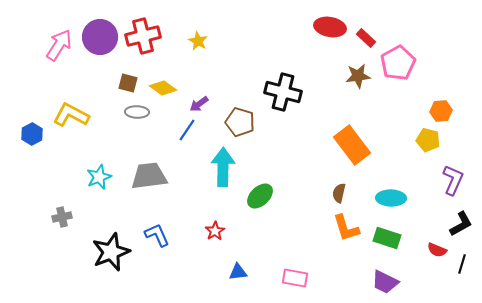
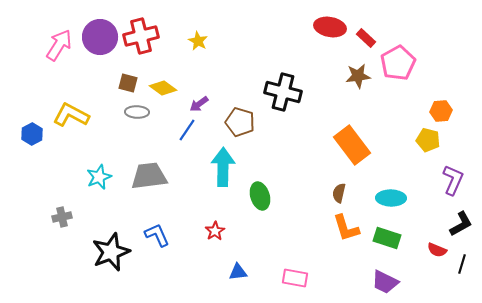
red cross: moved 2 px left
green ellipse: rotated 64 degrees counterclockwise
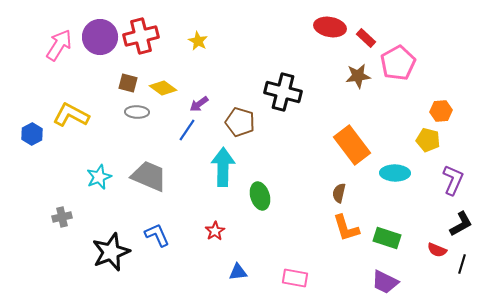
gray trapezoid: rotated 30 degrees clockwise
cyan ellipse: moved 4 px right, 25 px up
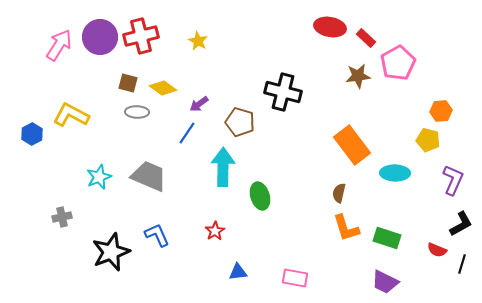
blue line: moved 3 px down
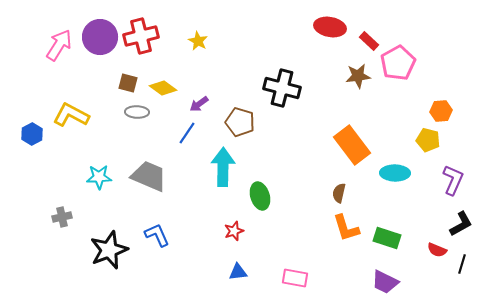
red rectangle: moved 3 px right, 3 px down
black cross: moved 1 px left, 4 px up
cyan star: rotated 20 degrees clockwise
red star: moved 19 px right; rotated 12 degrees clockwise
black star: moved 2 px left, 2 px up
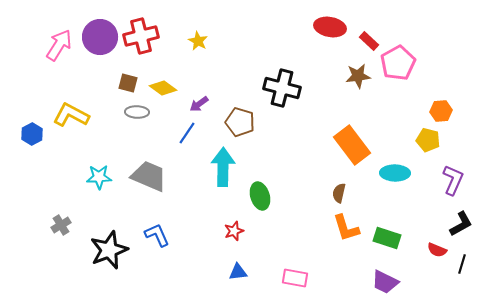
gray cross: moved 1 px left, 8 px down; rotated 18 degrees counterclockwise
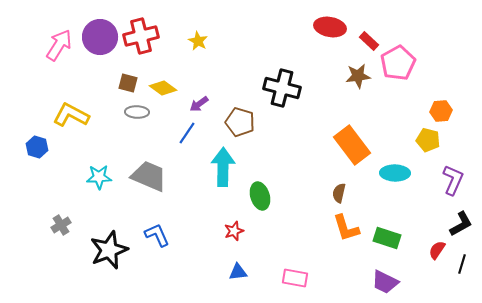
blue hexagon: moved 5 px right, 13 px down; rotated 15 degrees counterclockwise
red semicircle: rotated 102 degrees clockwise
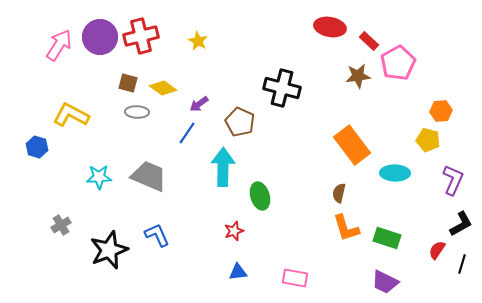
brown pentagon: rotated 8 degrees clockwise
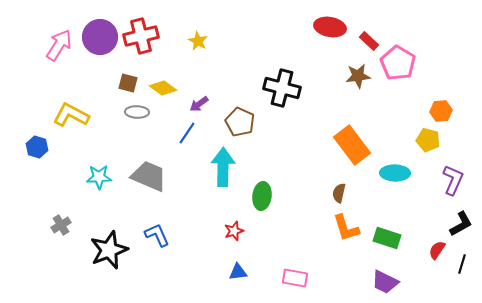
pink pentagon: rotated 12 degrees counterclockwise
green ellipse: moved 2 px right; rotated 24 degrees clockwise
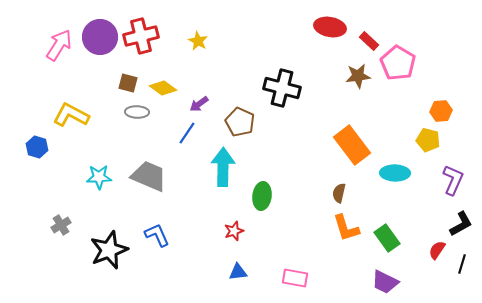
green rectangle: rotated 36 degrees clockwise
